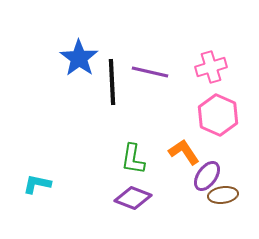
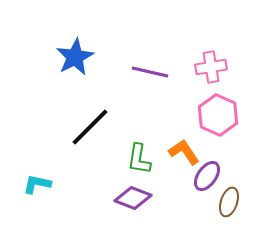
blue star: moved 4 px left, 1 px up; rotated 9 degrees clockwise
pink cross: rotated 8 degrees clockwise
black line: moved 22 px left, 45 px down; rotated 48 degrees clockwise
green L-shape: moved 6 px right
brown ellipse: moved 6 px right, 7 px down; rotated 64 degrees counterclockwise
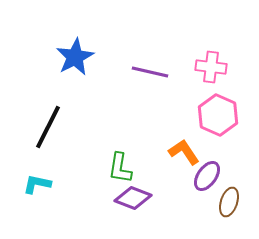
pink cross: rotated 16 degrees clockwise
black line: moved 42 px left; rotated 18 degrees counterclockwise
green L-shape: moved 19 px left, 9 px down
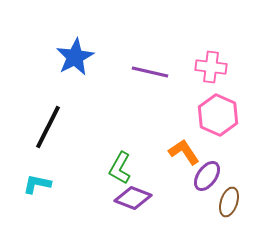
green L-shape: rotated 20 degrees clockwise
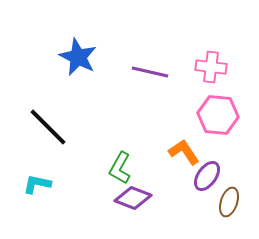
blue star: moved 3 px right; rotated 18 degrees counterclockwise
pink hexagon: rotated 18 degrees counterclockwise
black line: rotated 72 degrees counterclockwise
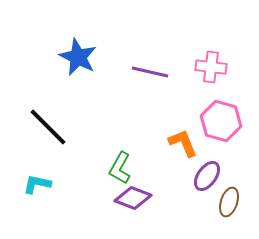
pink hexagon: moved 3 px right, 6 px down; rotated 9 degrees clockwise
orange L-shape: moved 1 px left, 9 px up; rotated 12 degrees clockwise
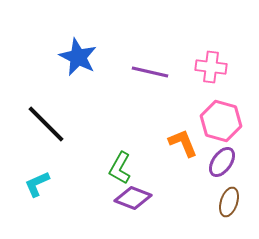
black line: moved 2 px left, 3 px up
purple ellipse: moved 15 px right, 14 px up
cyan L-shape: rotated 36 degrees counterclockwise
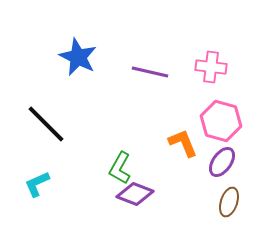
purple diamond: moved 2 px right, 4 px up
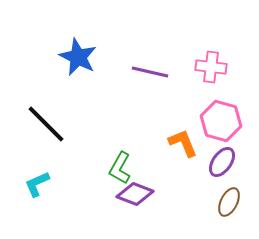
brown ellipse: rotated 8 degrees clockwise
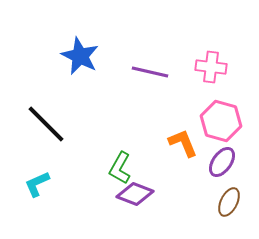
blue star: moved 2 px right, 1 px up
